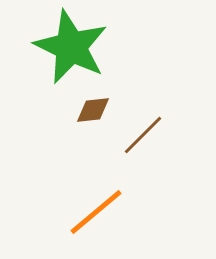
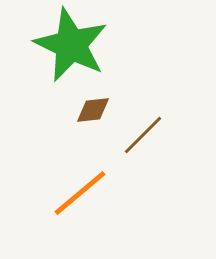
green star: moved 2 px up
orange line: moved 16 px left, 19 px up
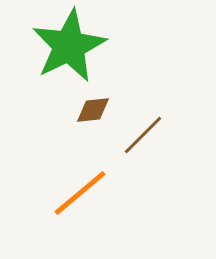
green star: moved 2 px left, 1 px down; rotated 20 degrees clockwise
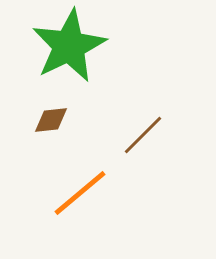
brown diamond: moved 42 px left, 10 px down
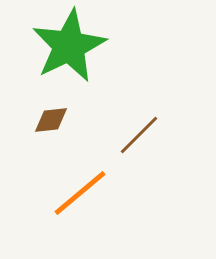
brown line: moved 4 px left
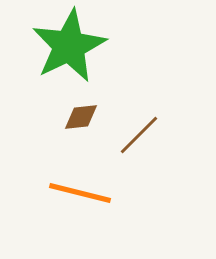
brown diamond: moved 30 px right, 3 px up
orange line: rotated 54 degrees clockwise
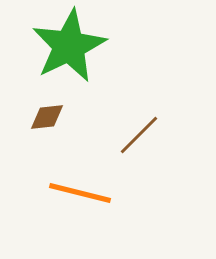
brown diamond: moved 34 px left
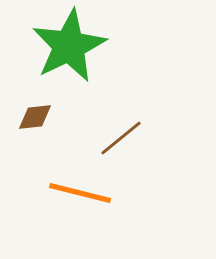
brown diamond: moved 12 px left
brown line: moved 18 px left, 3 px down; rotated 6 degrees clockwise
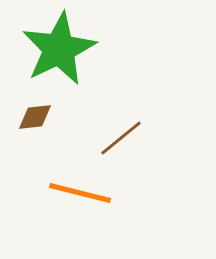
green star: moved 10 px left, 3 px down
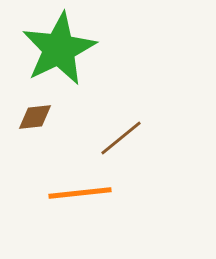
orange line: rotated 20 degrees counterclockwise
